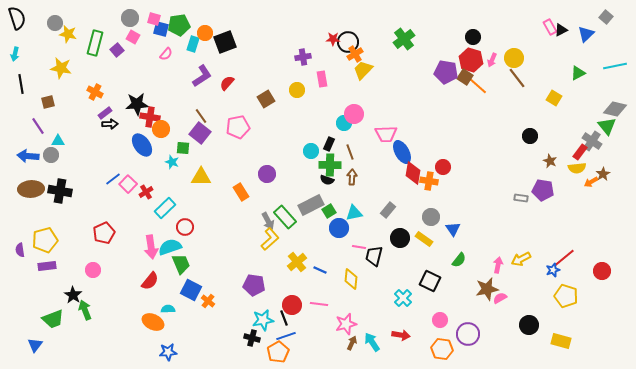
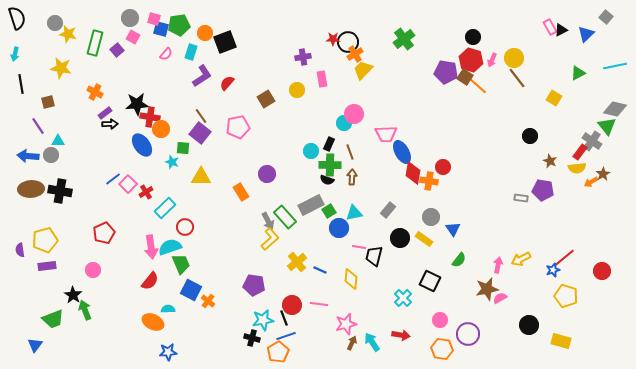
cyan rectangle at (193, 44): moved 2 px left, 8 px down
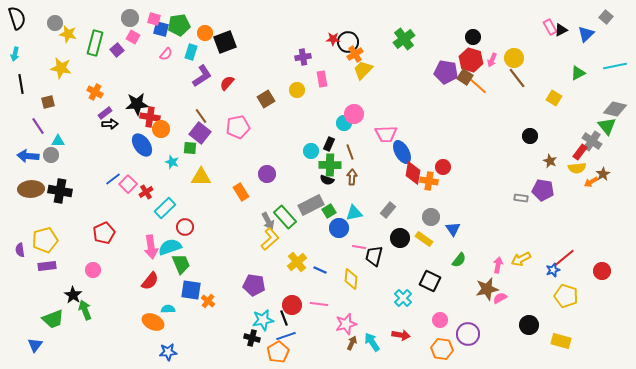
green square at (183, 148): moved 7 px right
blue square at (191, 290): rotated 20 degrees counterclockwise
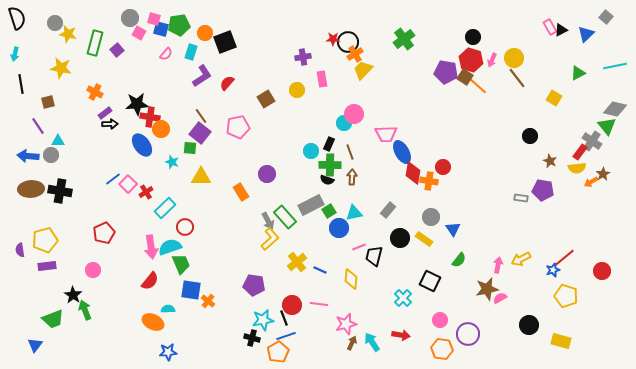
pink square at (133, 37): moved 6 px right, 4 px up
pink line at (359, 247): rotated 32 degrees counterclockwise
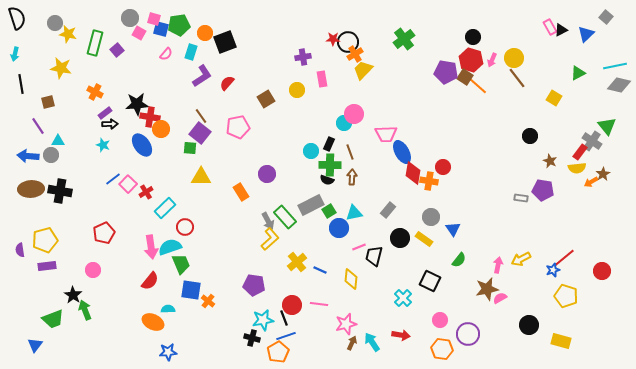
gray diamond at (615, 109): moved 4 px right, 24 px up
cyan star at (172, 162): moved 69 px left, 17 px up
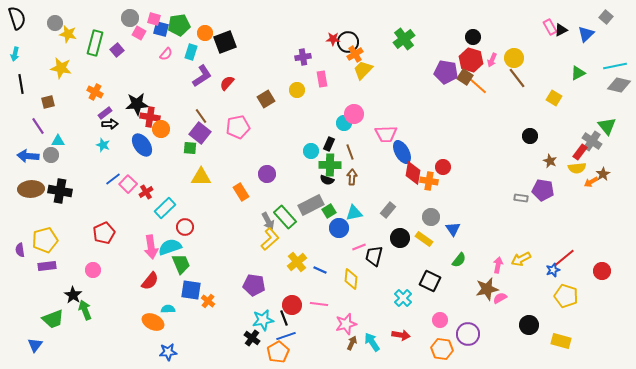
black cross at (252, 338): rotated 21 degrees clockwise
